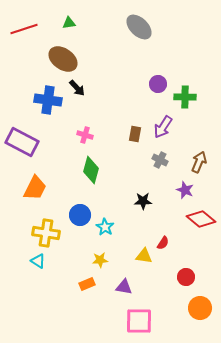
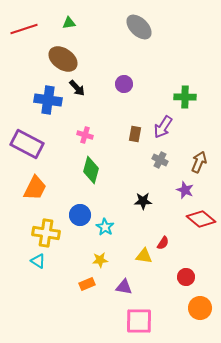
purple circle: moved 34 px left
purple rectangle: moved 5 px right, 2 px down
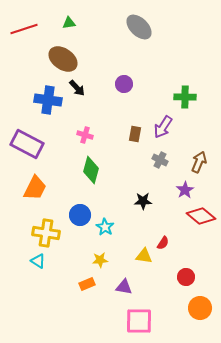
purple star: rotated 18 degrees clockwise
red diamond: moved 3 px up
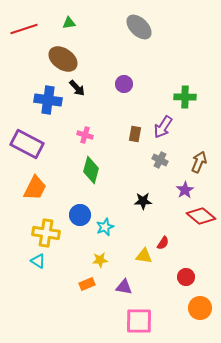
cyan star: rotated 18 degrees clockwise
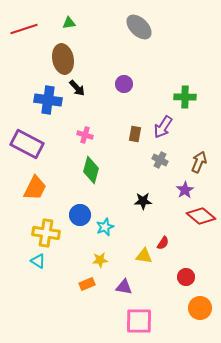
brown ellipse: rotated 44 degrees clockwise
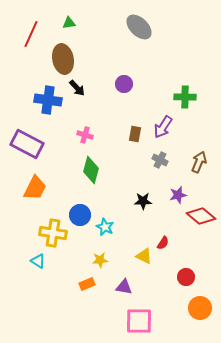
red line: moved 7 px right, 5 px down; rotated 48 degrees counterclockwise
purple star: moved 7 px left, 5 px down; rotated 18 degrees clockwise
cyan star: rotated 24 degrees counterclockwise
yellow cross: moved 7 px right
yellow triangle: rotated 18 degrees clockwise
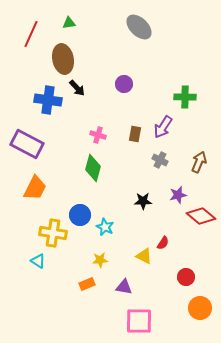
pink cross: moved 13 px right
green diamond: moved 2 px right, 2 px up
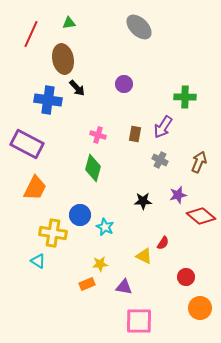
yellow star: moved 4 px down
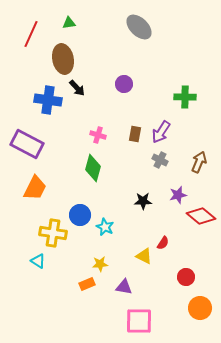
purple arrow: moved 2 px left, 5 px down
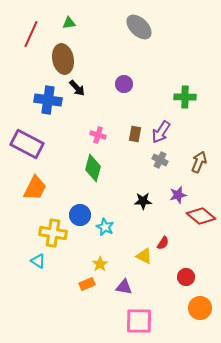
yellow star: rotated 28 degrees counterclockwise
